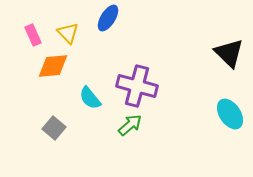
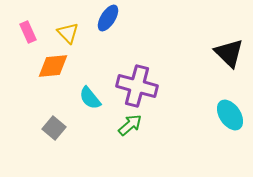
pink rectangle: moved 5 px left, 3 px up
cyan ellipse: moved 1 px down
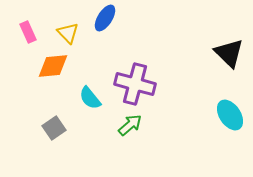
blue ellipse: moved 3 px left
purple cross: moved 2 px left, 2 px up
gray square: rotated 15 degrees clockwise
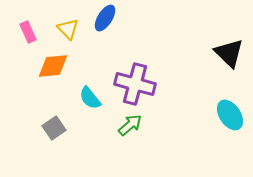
yellow triangle: moved 4 px up
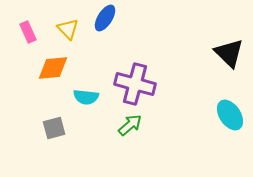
orange diamond: moved 2 px down
cyan semicircle: moved 4 px left, 1 px up; rotated 45 degrees counterclockwise
gray square: rotated 20 degrees clockwise
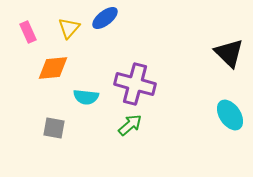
blue ellipse: rotated 20 degrees clockwise
yellow triangle: moved 1 px right, 1 px up; rotated 25 degrees clockwise
gray square: rotated 25 degrees clockwise
